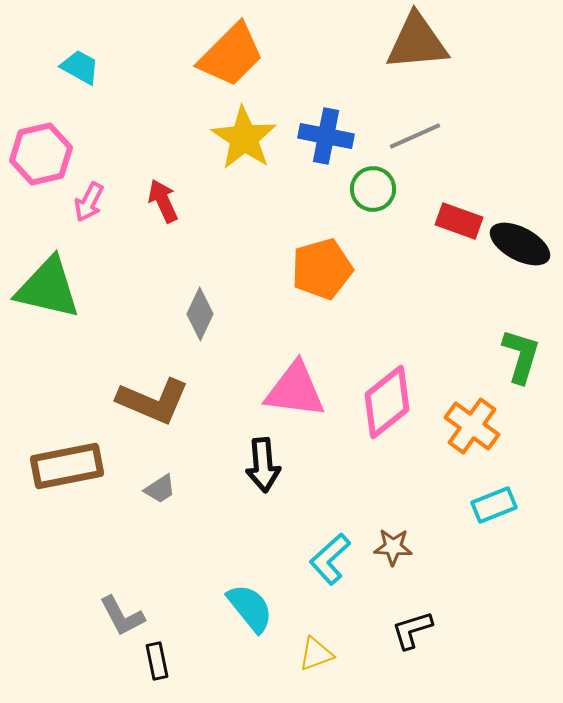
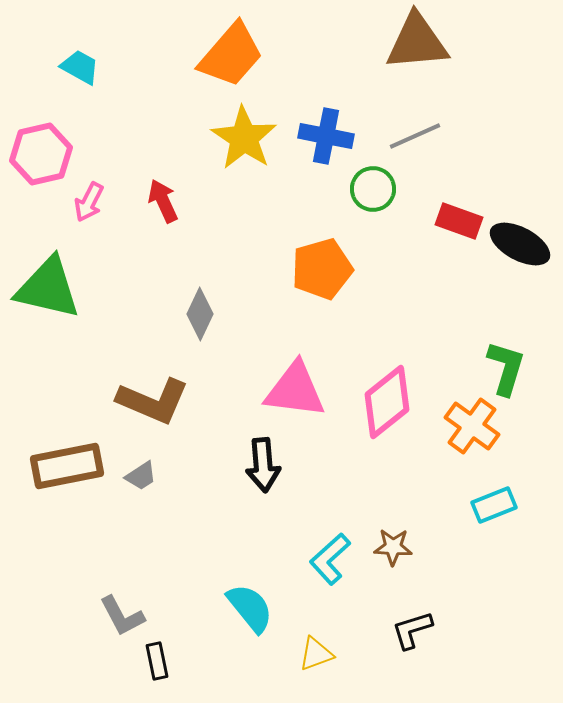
orange trapezoid: rotated 4 degrees counterclockwise
green L-shape: moved 15 px left, 12 px down
gray trapezoid: moved 19 px left, 13 px up
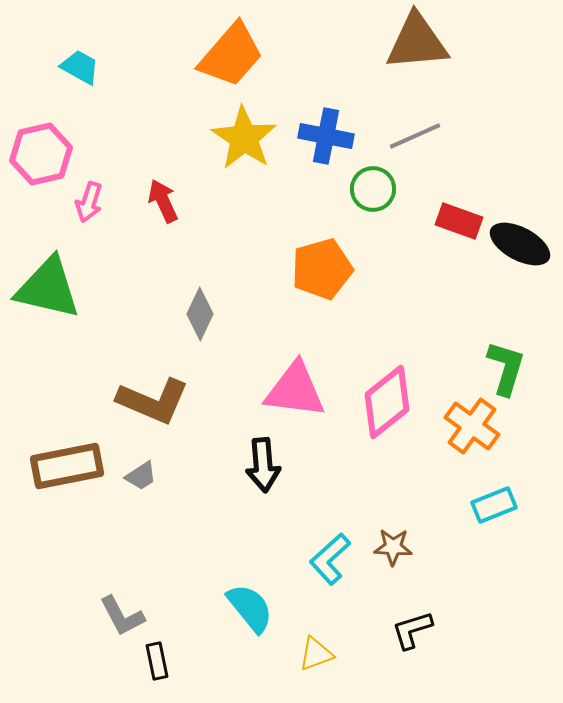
pink arrow: rotated 9 degrees counterclockwise
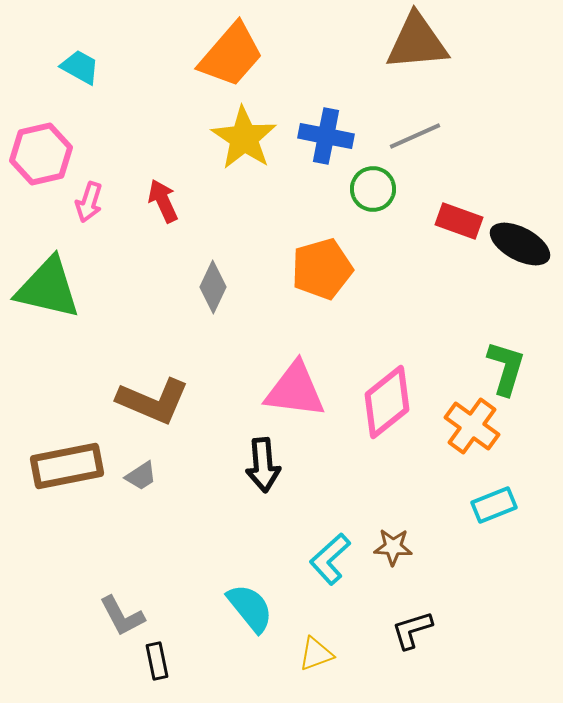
gray diamond: moved 13 px right, 27 px up
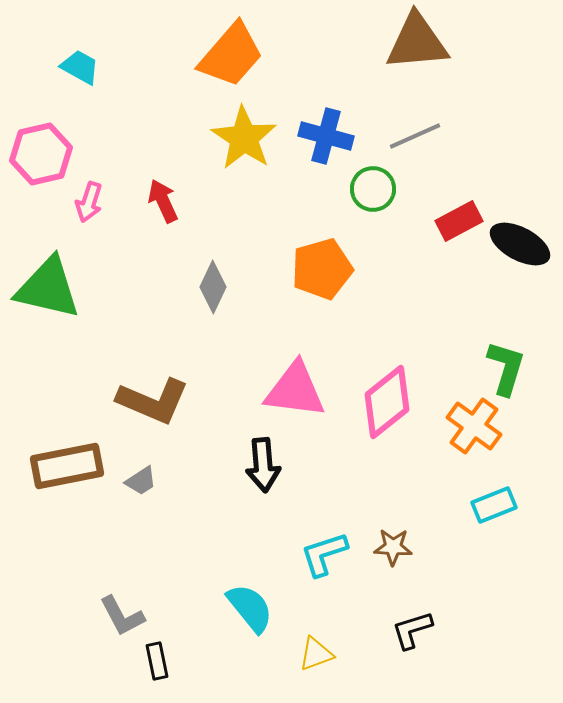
blue cross: rotated 4 degrees clockwise
red rectangle: rotated 48 degrees counterclockwise
orange cross: moved 2 px right
gray trapezoid: moved 5 px down
cyan L-shape: moved 6 px left, 5 px up; rotated 24 degrees clockwise
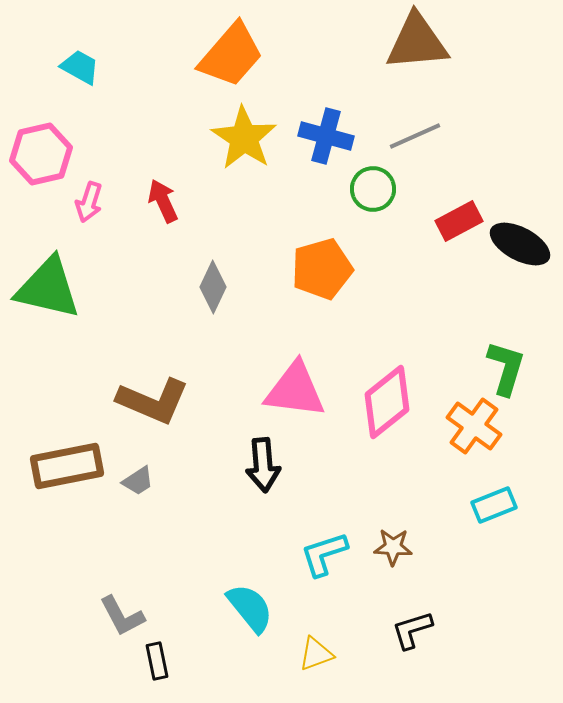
gray trapezoid: moved 3 px left
